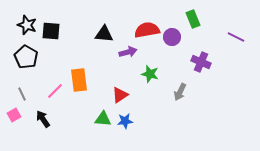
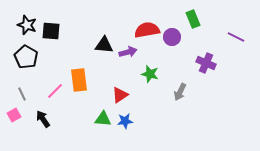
black triangle: moved 11 px down
purple cross: moved 5 px right, 1 px down
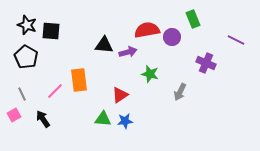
purple line: moved 3 px down
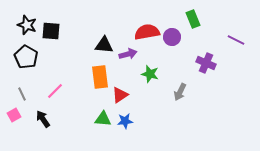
red semicircle: moved 2 px down
purple arrow: moved 2 px down
orange rectangle: moved 21 px right, 3 px up
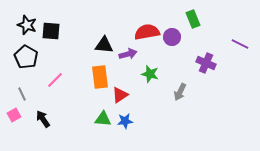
purple line: moved 4 px right, 4 px down
pink line: moved 11 px up
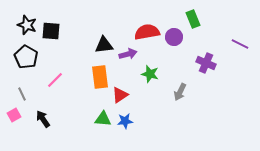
purple circle: moved 2 px right
black triangle: rotated 12 degrees counterclockwise
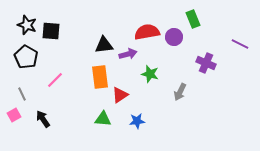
blue star: moved 12 px right
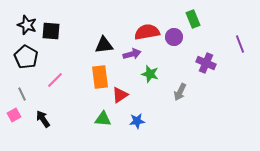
purple line: rotated 42 degrees clockwise
purple arrow: moved 4 px right
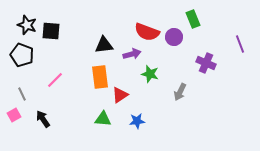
red semicircle: rotated 150 degrees counterclockwise
black pentagon: moved 4 px left, 2 px up; rotated 10 degrees counterclockwise
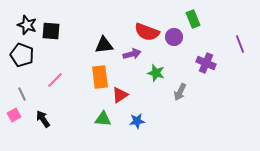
green star: moved 6 px right, 1 px up
